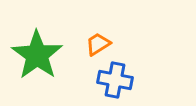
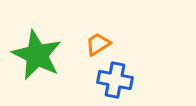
green star: rotated 9 degrees counterclockwise
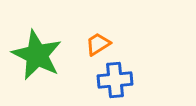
blue cross: rotated 16 degrees counterclockwise
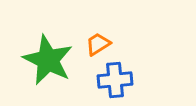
green star: moved 11 px right, 5 px down
